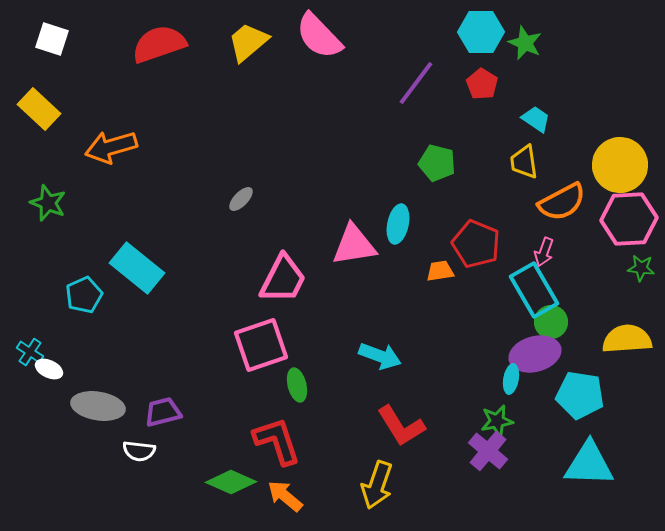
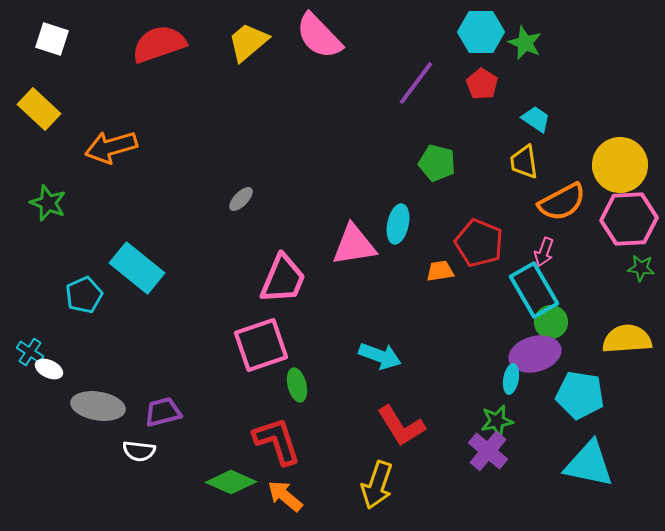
red pentagon at (476, 244): moved 3 px right, 1 px up
pink trapezoid at (283, 279): rotated 4 degrees counterclockwise
cyan triangle at (589, 464): rotated 10 degrees clockwise
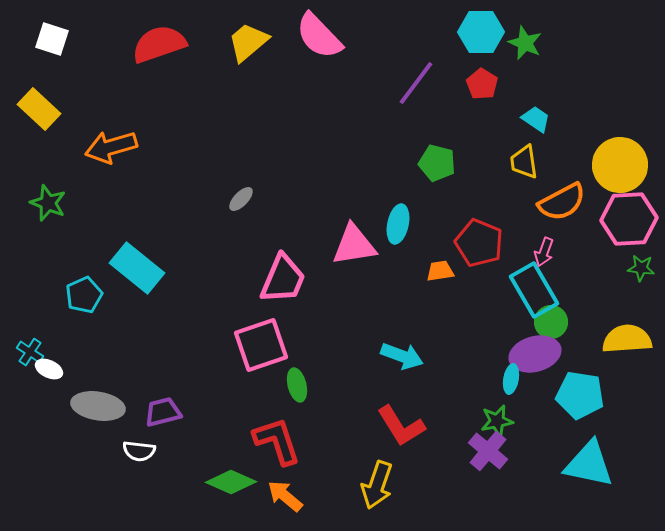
cyan arrow at (380, 356): moved 22 px right
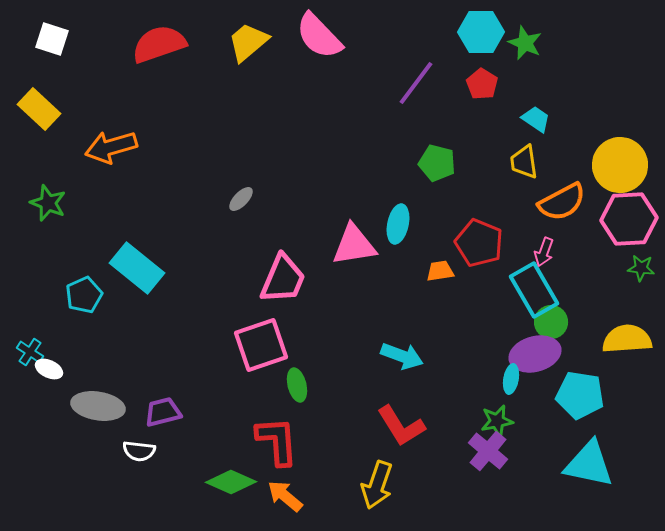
red L-shape at (277, 441): rotated 14 degrees clockwise
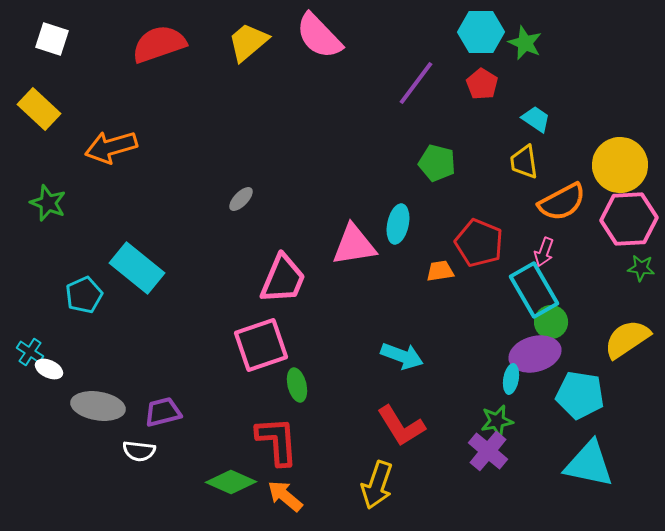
yellow semicircle at (627, 339): rotated 30 degrees counterclockwise
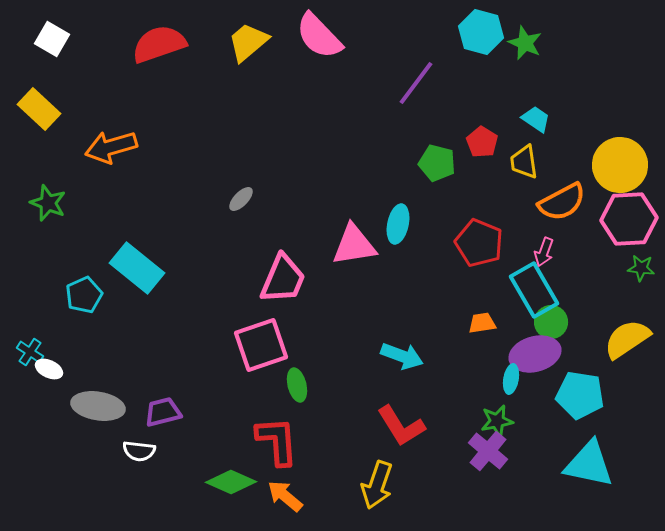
cyan hexagon at (481, 32): rotated 15 degrees clockwise
white square at (52, 39): rotated 12 degrees clockwise
red pentagon at (482, 84): moved 58 px down
orange trapezoid at (440, 271): moved 42 px right, 52 px down
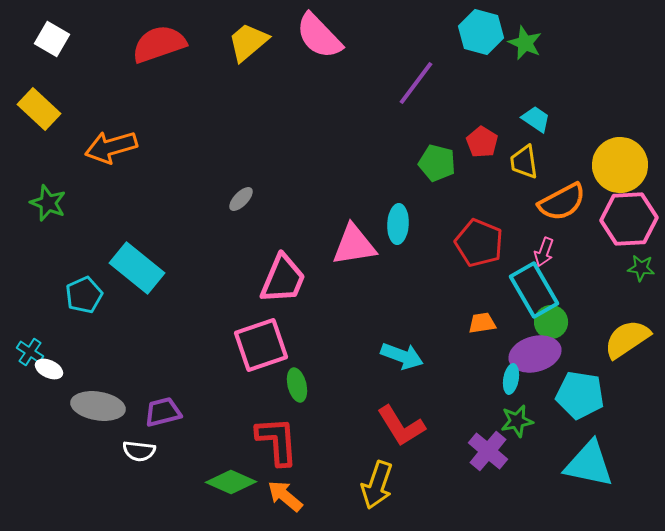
cyan ellipse at (398, 224): rotated 9 degrees counterclockwise
green star at (497, 421): moved 20 px right
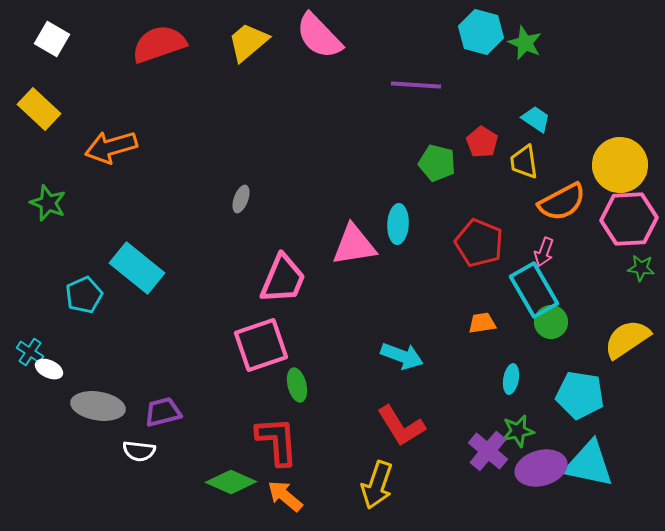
purple line at (416, 83): moved 2 px down; rotated 57 degrees clockwise
gray ellipse at (241, 199): rotated 24 degrees counterclockwise
purple ellipse at (535, 354): moved 6 px right, 114 px down
green star at (517, 421): moved 1 px right, 10 px down
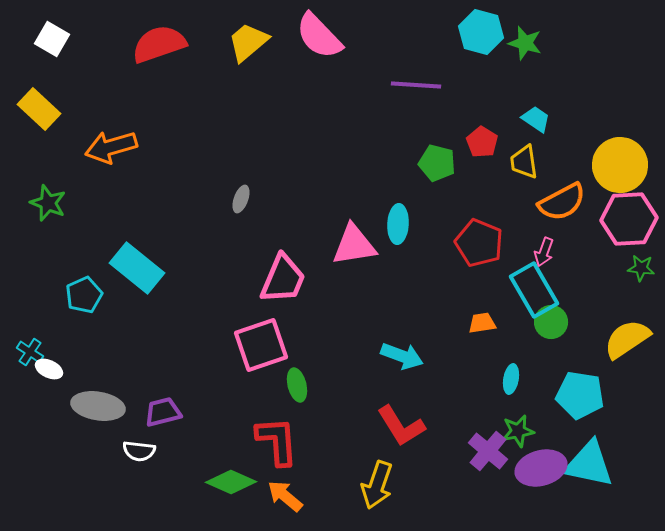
green star at (525, 43): rotated 8 degrees counterclockwise
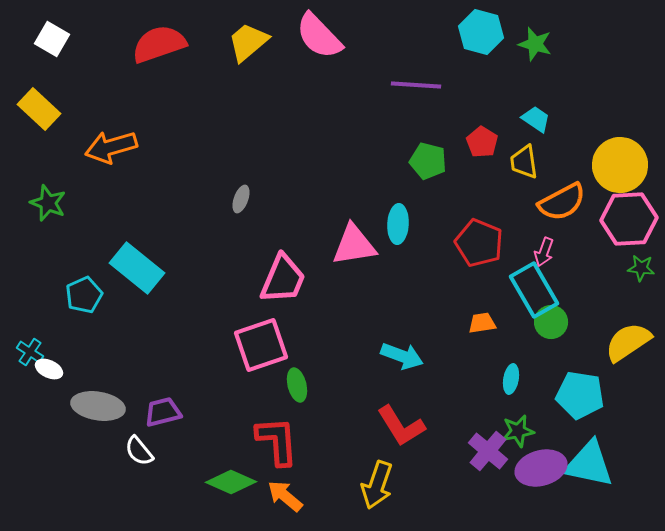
green star at (525, 43): moved 10 px right, 1 px down
green pentagon at (437, 163): moved 9 px left, 2 px up
yellow semicircle at (627, 339): moved 1 px right, 3 px down
white semicircle at (139, 451): rotated 44 degrees clockwise
